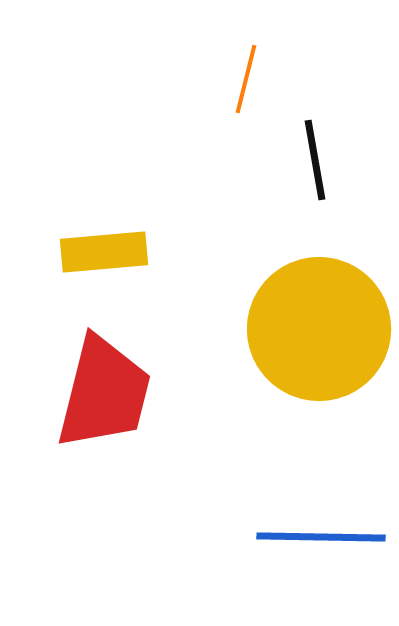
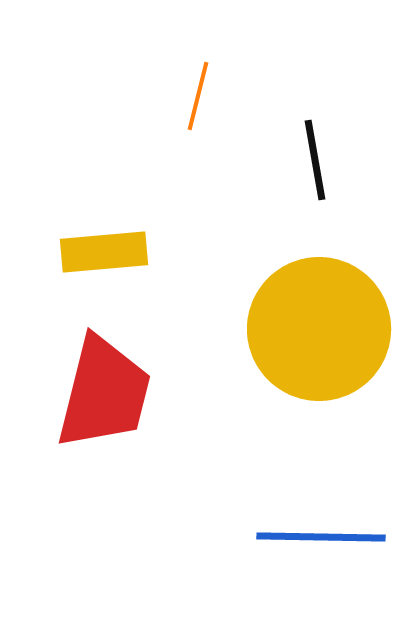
orange line: moved 48 px left, 17 px down
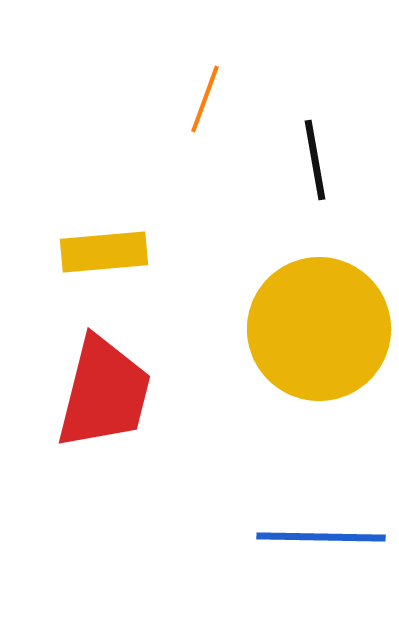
orange line: moved 7 px right, 3 px down; rotated 6 degrees clockwise
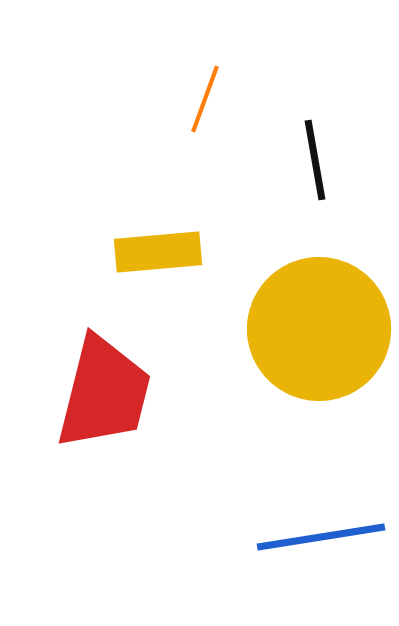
yellow rectangle: moved 54 px right
blue line: rotated 10 degrees counterclockwise
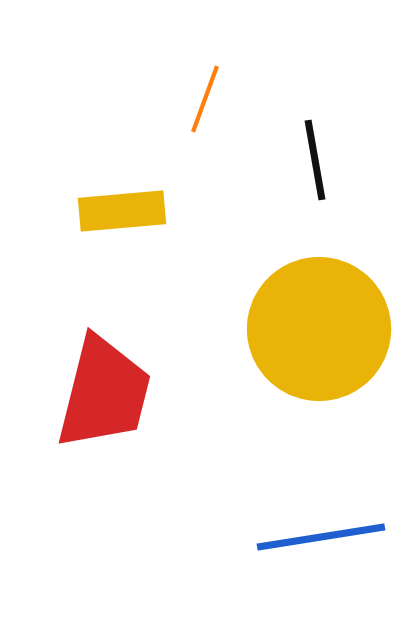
yellow rectangle: moved 36 px left, 41 px up
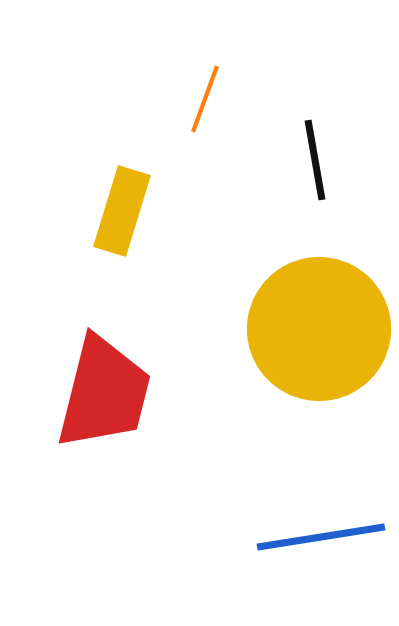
yellow rectangle: rotated 68 degrees counterclockwise
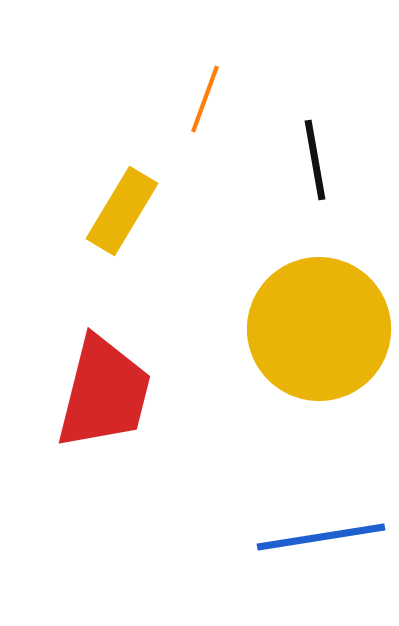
yellow rectangle: rotated 14 degrees clockwise
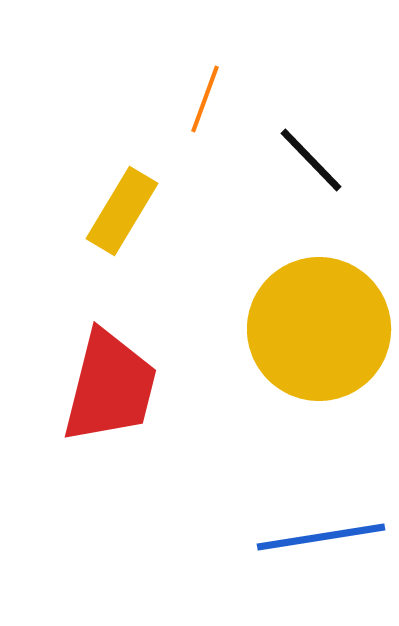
black line: moved 4 px left; rotated 34 degrees counterclockwise
red trapezoid: moved 6 px right, 6 px up
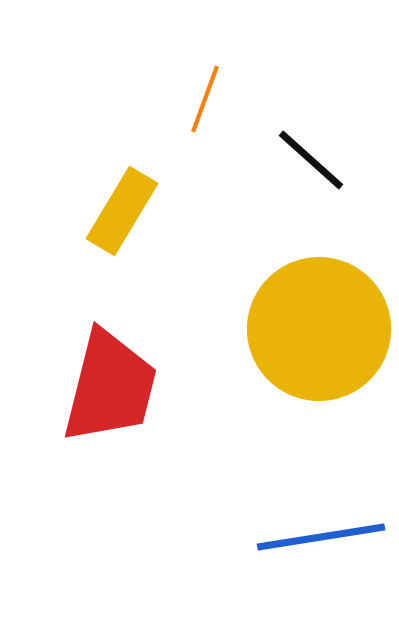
black line: rotated 4 degrees counterclockwise
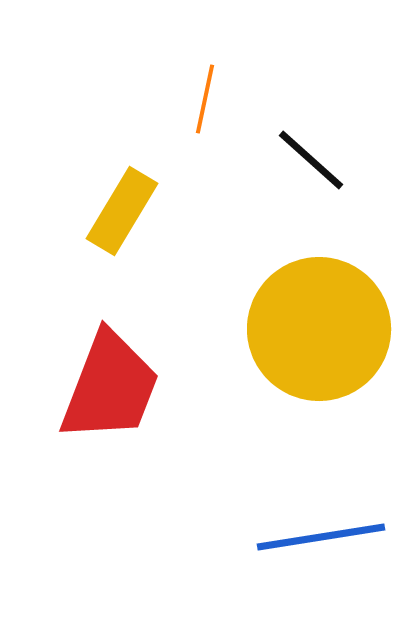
orange line: rotated 8 degrees counterclockwise
red trapezoid: rotated 7 degrees clockwise
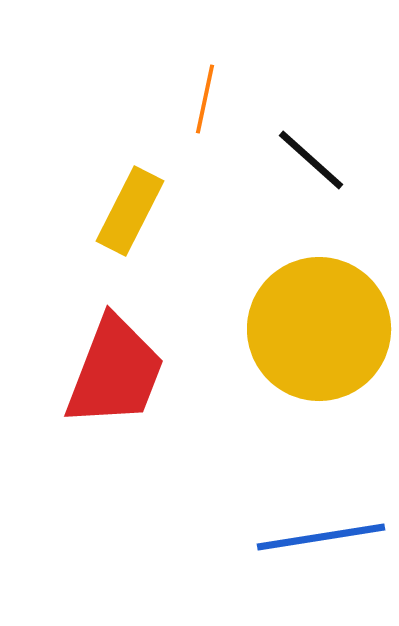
yellow rectangle: moved 8 px right; rotated 4 degrees counterclockwise
red trapezoid: moved 5 px right, 15 px up
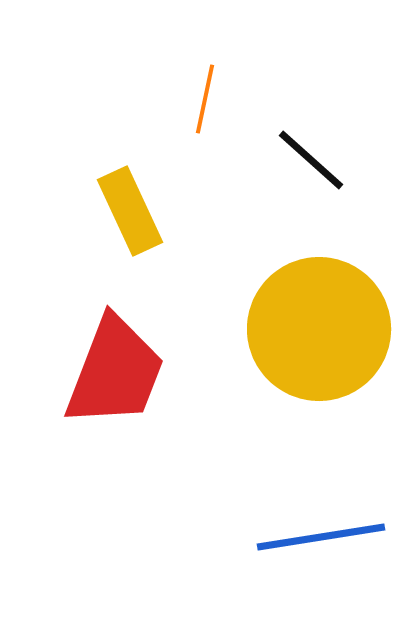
yellow rectangle: rotated 52 degrees counterclockwise
